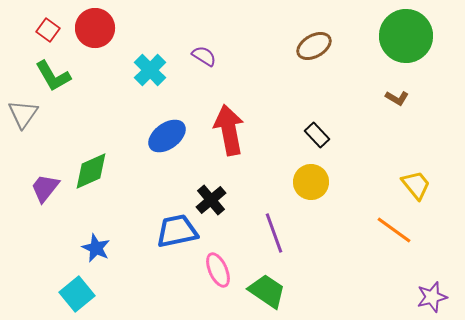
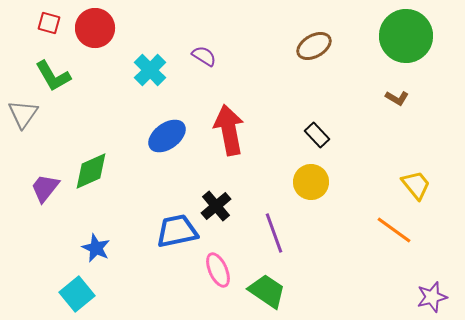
red square: moved 1 px right, 7 px up; rotated 20 degrees counterclockwise
black cross: moved 5 px right, 6 px down
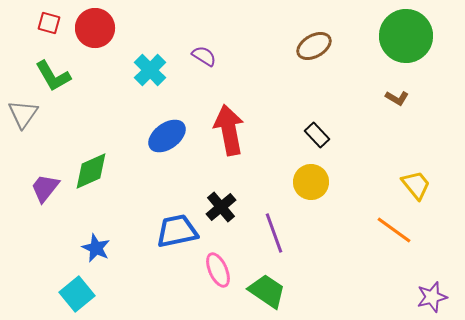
black cross: moved 5 px right, 1 px down
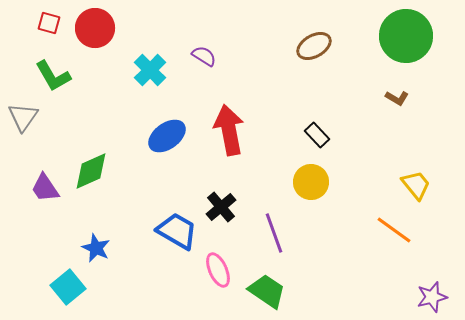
gray triangle: moved 3 px down
purple trapezoid: rotated 72 degrees counterclockwise
blue trapezoid: rotated 42 degrees clockwise
cyan square: moved 9 px left, 7 px up
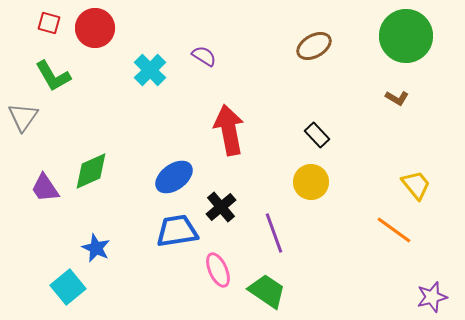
blue ellipse: moved 7 px right, 41 px down
blue trapezoid: rotated 39 degrees counterclockwise
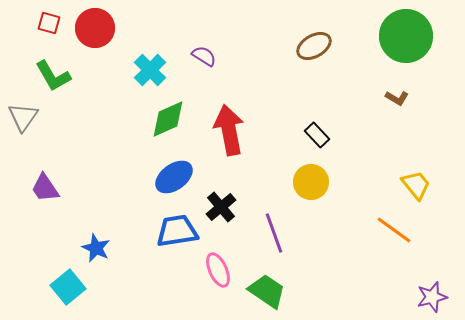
green diamond: moved 77 px right, 52 px up
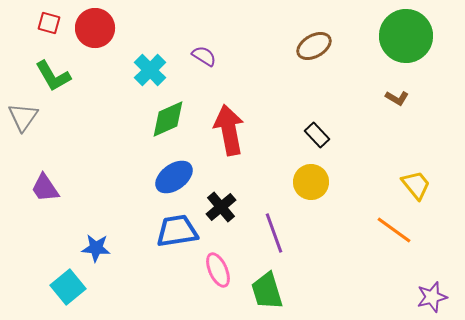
blue star: rotated 20 degrees counterclockwise
green trapezoid: rotated 141 degrees counterclockwise
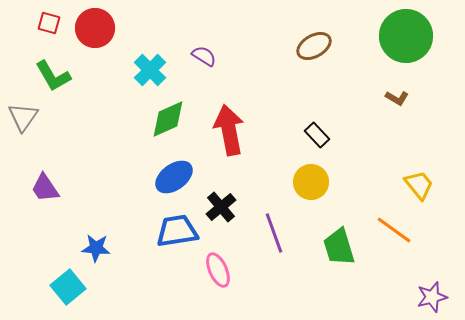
yellow trapezoid: moved 3 px right
green trapezoid: moved 72 px right, 44 px up
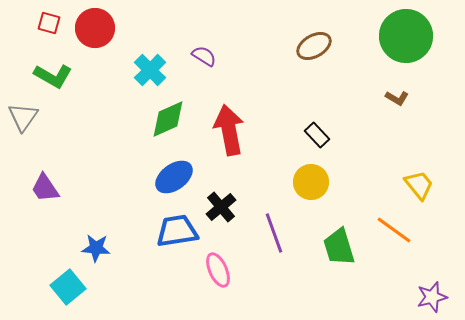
green L-shape: rotated 30 degrees counterclockwise
